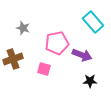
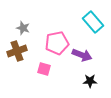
brown cross: moved 4 px right, 8 px up
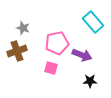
pink square: moved 7 px right, 1 px up
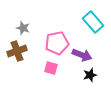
black star: moved 6 px up; rotated 16 degrees counterclockwise
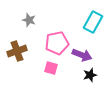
cyan rectangle: rotated 70 degrees clockwise
gray star: moved 6 px right, 8 px up
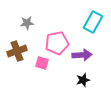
gray star: moved 2 px left, 3 px down; rotated 24 degrees counterclockwise
purple arrow: rotated 24 degrees counterclockwise
pink square: moved 9 px left, 5 px up
black star: moved 7 px left, 5 px down
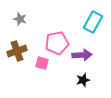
gray star: moved 7 px left, 4 px up; rotated 24 degrees clockwise
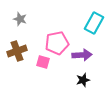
cyan rectangle: moved 1 px right, 1 px down
pink square: moved 1 px right, 1 px up
